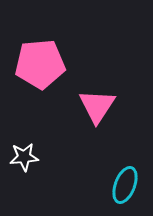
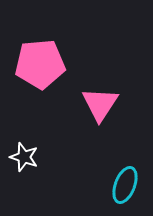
pink triangle: moved 3 px right, 2 px up
white star: rotated 24 degrees clockwise
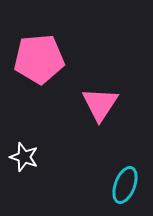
pink pentagon: moved 1 px left, 5 px up
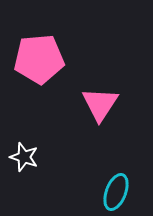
cyan ellipse: moved 9 px left, 7 px down
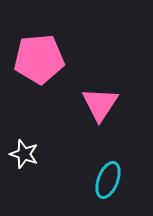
white star: moved 3 px up
cyan ellipse: moved 8 px left, 12 px up
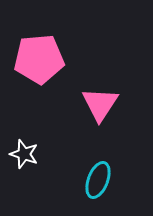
cyan ellipse: moved 10 px left
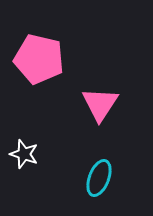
pink pentagon: rotated 18 degrees clockwise
cyan ellipse: moved 1 px right, 2 px up
